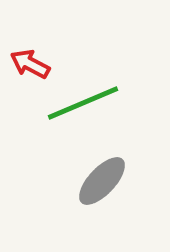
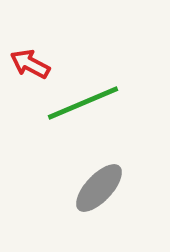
gray ellipse: moved 3 px left, 7 px down
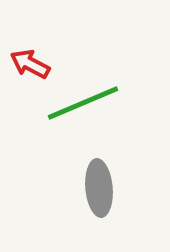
gray ellipse: rotated 48 degrees counterclockwise
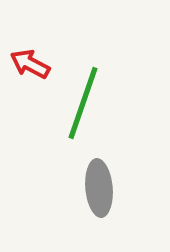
green line: rotated 48 degrees counterclockwise
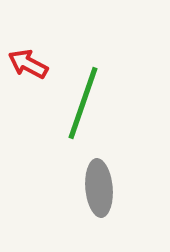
red arrow: moved 2 px left
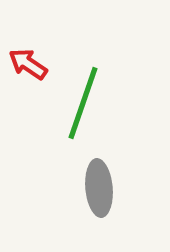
red arrow: rotated 6 degrees clockwise
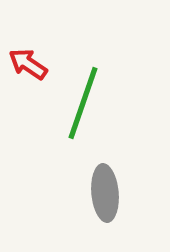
gray ellipse: moved 6 px right, 5 px down
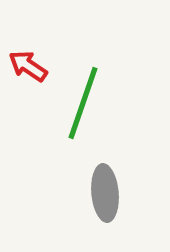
red arrow: moved 2 px down
